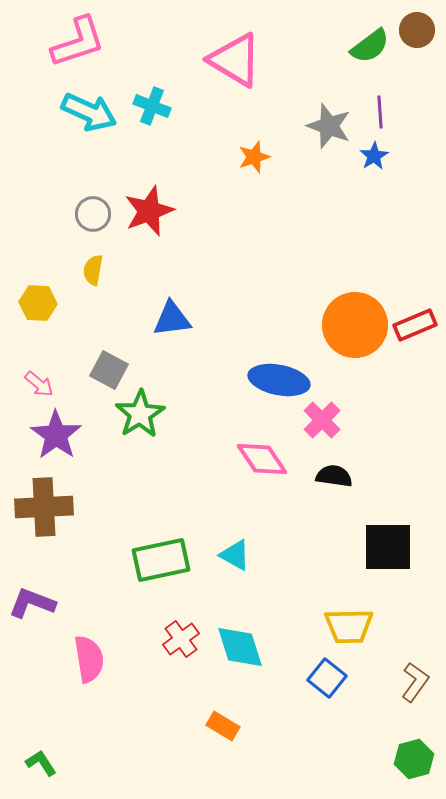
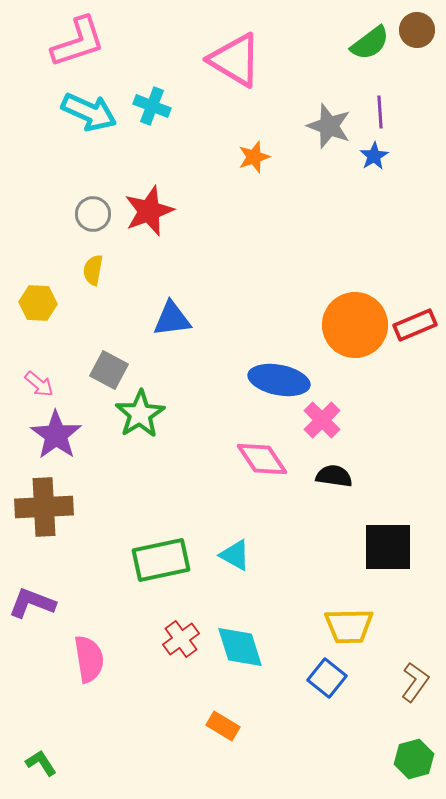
green semicircle: moved 3 px up
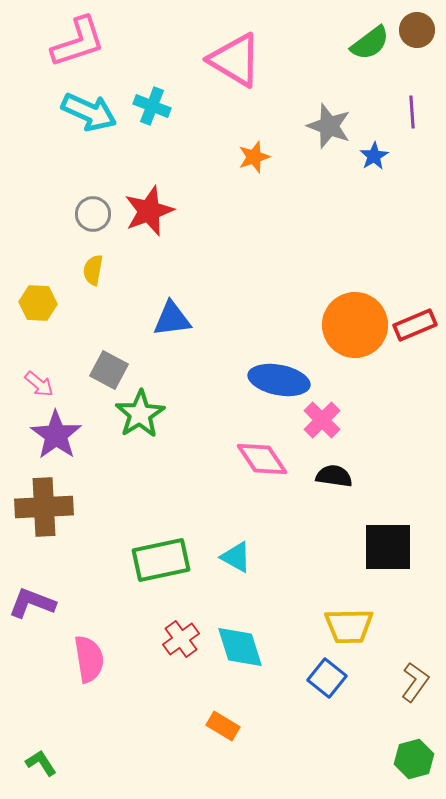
purple line: moved 32 px right
cyan triangle: moved 1 px right, 2 px down
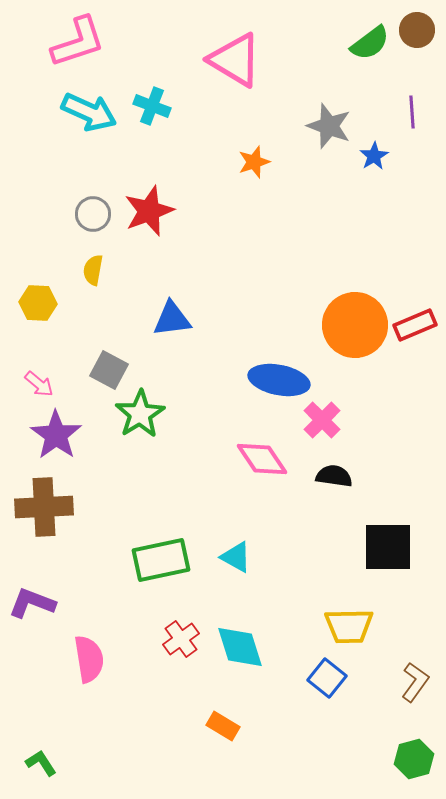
orange star: moved 5 px down
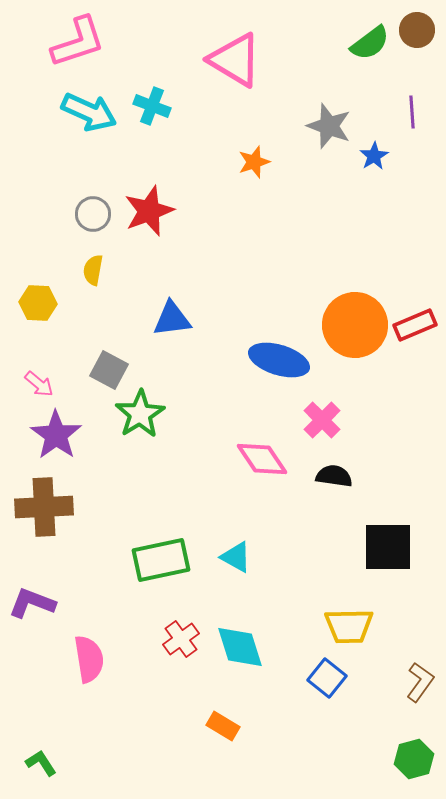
blue ellipse: moved 20 px up; rotated 6 degrees clockwise
brown L-shape: moved 5 px right
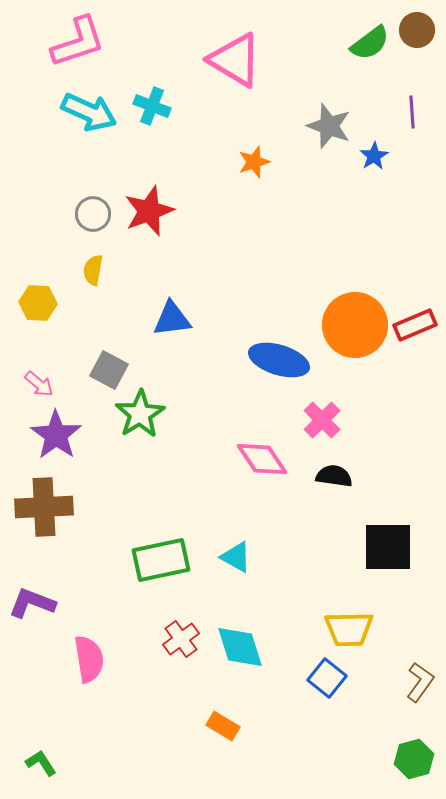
yellow trapezoid: moved 3 px down
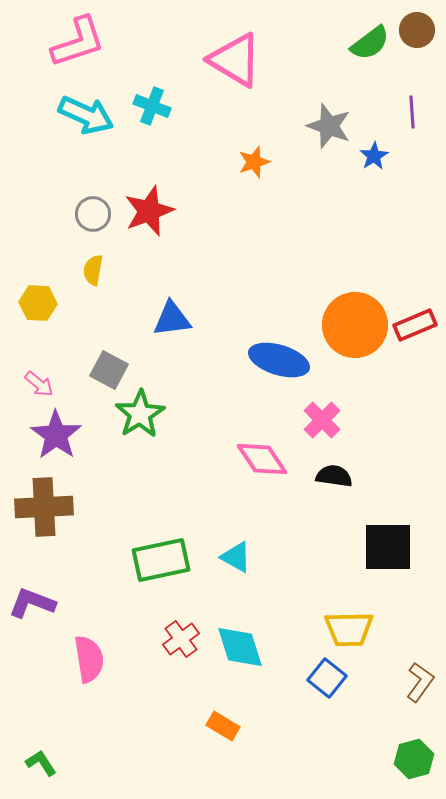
cyan arrow: moved 3 px left, 3 px down
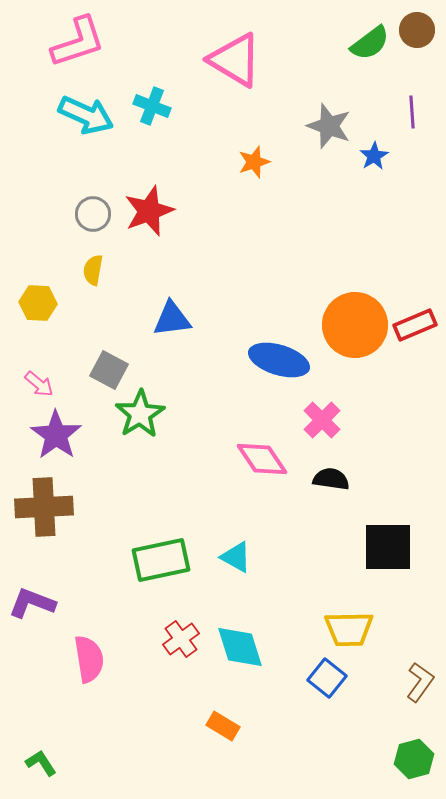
black semicircle: moved 3 px left, 3 px down
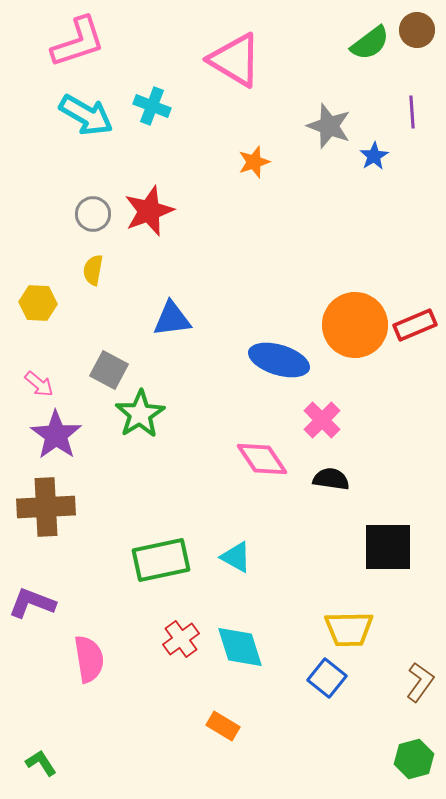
cyan arrow: rotated 6 degrees clockwise
brown cross: moved 2 px right
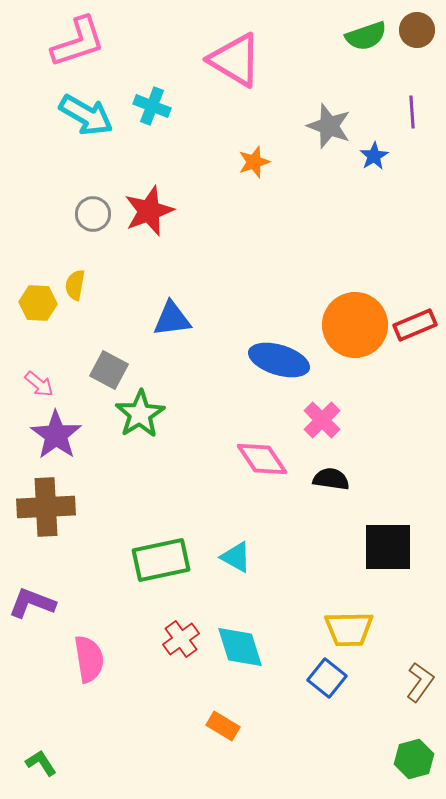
green semicircle: moved 4 px left, 7 px up; rotated 18 degrees clockwise
yellow semicircle: moved 18 px left, 15 px down
